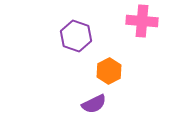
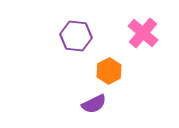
pink cross: moved 1 px right, 12 px down; rotated 36 degrees clockwise
purple hexagon: rotated 12 degrees counterclockwise
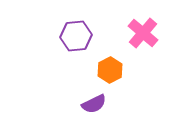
purple hexagon: rotated 12 degrees counterclockwise
orange hexagon: moved 1 px right, 1 px up
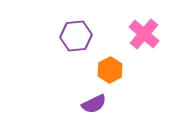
pink cross: moved 1 px right, 1 px down
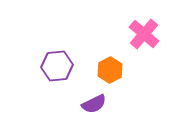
purple hexagon: moved 19 px left, 30 px down
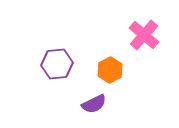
pink cross: moved 1 px down
purple hexagon: moved 2 px up
